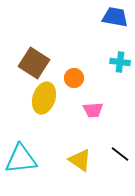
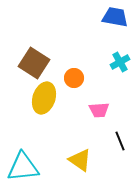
cyan cross: rotated 36 degrees counterclockwise
pink trapezoid: moved 6 px right
black line: moved 13 px up; rotated 30 degrees clockwise
cyan triangle: moved 2 px right, 8 px down
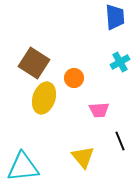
blue trapezoid: rotated 76 degrees clockwise
yellow triangle: moved 3 px right, 3 px up; rotated 15 degrees clockwise
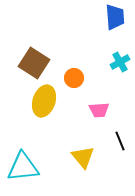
yellow ellipse: moved 3 px down
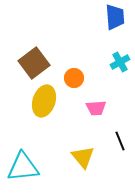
brown square: rotated 20 degrees clockwise
pink trapezoid: moved 3 px left, 2 px up
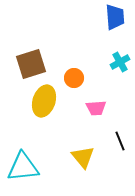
brown square: moved 3 px left, 1 px down; rotated 20 degrees clockwise
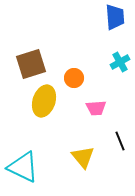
cyan triangle: rotated 32 degrees clockwise
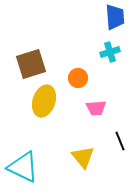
cyan cross: moved 10 px left, 10 px up; rotated 12 degrees clockwise
orange circle: moved 4 px right
